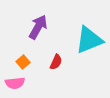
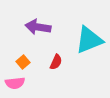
purple arrow: rotated 110 degrees counterclockwise
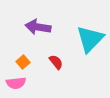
cyan triangle: moved 1 px right, 1 px up; rotated 24 degrees counterclockwise
red semicircle: rotated 63 degrees counterclockwise
pink semicircle: moved 1 px right
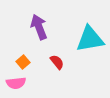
purple arrow: moved 1 px right; rotated 60 degrees clockwise
cyan triangle: rotated 36 degrees clockwise
red semicircle: moved 1 px right
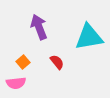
cyan triangle: moved 1 px left, 2 px up
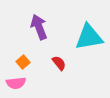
red semicircle: moved 2 px right, 1 px down
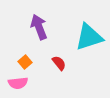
cyan triangle: rotated 8 degrees counterclockwise
orange square: moved 2 px right
pink semicircle: moved 2 px right
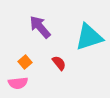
purple arrow: moved 1 px right; rotated 20 degrees counterclockwise
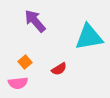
purple arrow: moved 5 px left, 6 px up
cyan triangle: rotated 8 degrees clockwise
red semicircle: moved 6 px down; rotated 98 degrees clockwise
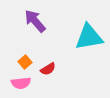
red semicircle: moved 11 px left
pink semicircle: moved 3 px right
